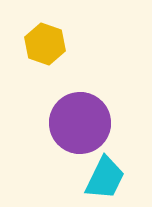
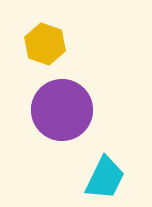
purple circle: moved 18 px left, 13 px up
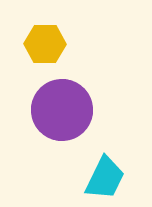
yellow hexagon: rotated 18 degrees counterclockwise
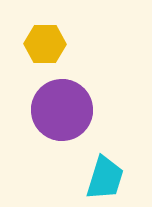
cyan trapezoid: rotated 9 degrees counterclockwise
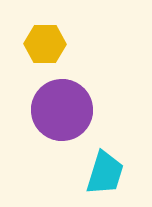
cyan trapezoid: moved 5 px up
